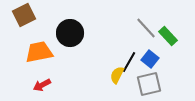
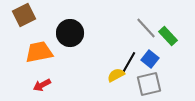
yellow semicircle: moved 1 px left; rotated 36 degrees clockwise
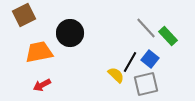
black line: moved 1 px right
yellow semicircle: rotated 72 degrees clockwise
gray square: moved 3 px left
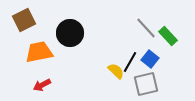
brown square: moved 5 px down
yellow semicircle: moved 4 px up
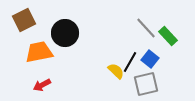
black circle: moved 5 px left
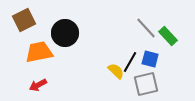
blue square: rotated 24 degrees counterclockwise
red arrow: moved 4 px left
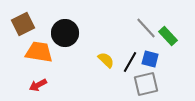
brown square: moved 1 px left, 4 px down
orange trapezoid: rotated 20 degrees clockwise
yellow semicircle: moved 10 px left, 11 px up
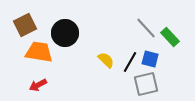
brown square: moved 2 px right, 1 px down
green rectangle: moved 2 px right, 1 px down
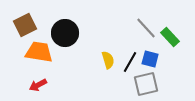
yellow semicircle: moved 2 px right; rotated 30 degrees clockwise
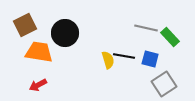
gray line: rotated 35 degrees counterclockwise
black line: moved 6 px left, 6 px up; rotated 70 degrees clockwise
gray square: moved 18 px right; rotated 20 degrees counterclockwise
